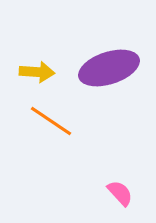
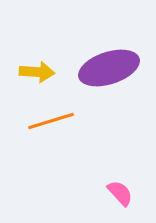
orange line: rotated 51 degrees counterclockwise
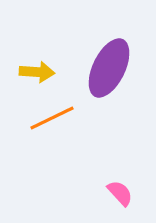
purple ellipse: rotated 46 degrees counterclockwise
orange line: moved 1 px right, 3 px up; rotated 9 degrees counterclockwise
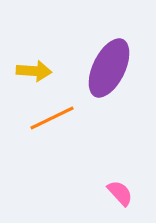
yellow arrow: moved 3 px left, 1 px up
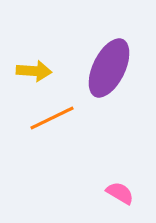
pink semicircle: rotated 16 degrees counterclockwise
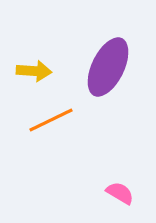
purple ellipse: moved 1 px left, 1 px up
orange line: moved 1 px left, 2 px down
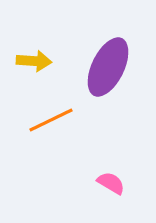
yellow arrow: moved 10 px up
pink semicircle: moved 9 px left, 10 px up
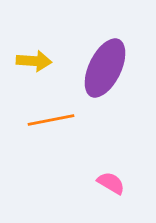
purple ellipse: moved 3 px left, 1 px down
orange line: rotated 15 degrees clockwise
